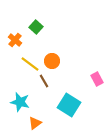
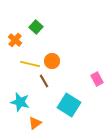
yellow line: rotated 24 degrees counterclockwise
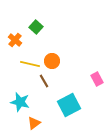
cyan square: rotated 30 degrees clockwise
orange triangle: moved 1 px left
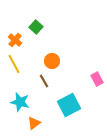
yellow line: moved 16 px left; rotated 48 degrees clockwise
